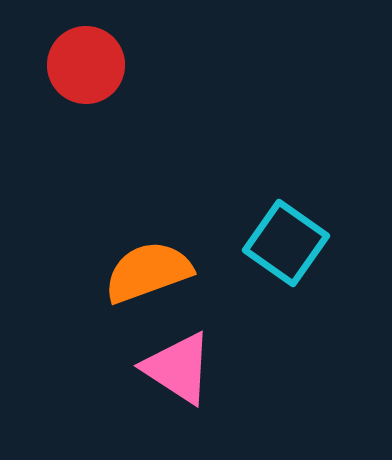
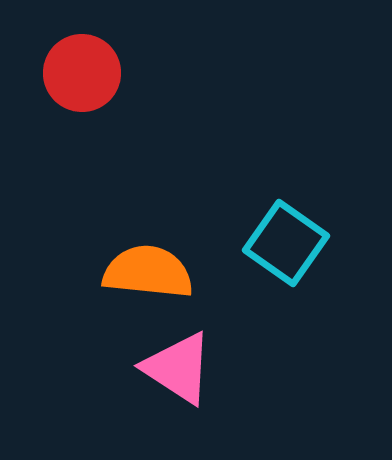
red circle: moved 4 px left, 8 px down
orange semicircle: rotated 26 degrees clockwise
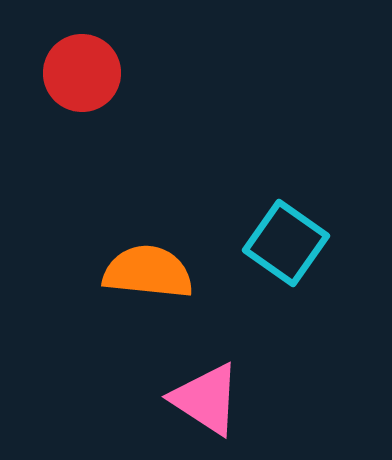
pink triangle: moved 28 px right, 31 px down
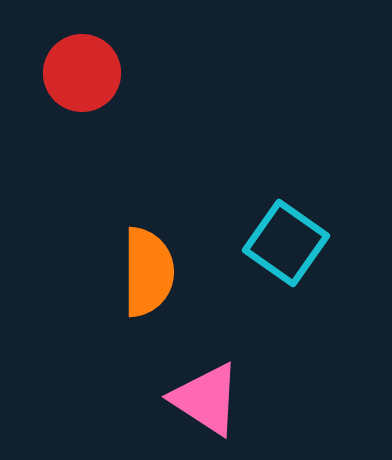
orange semicircle: rotated 84 degrees clockwise
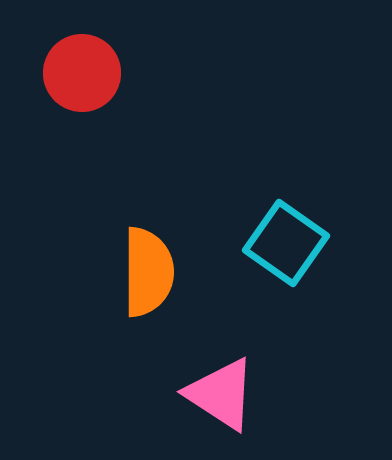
pink triangle: moved 15 px right, 5 px up
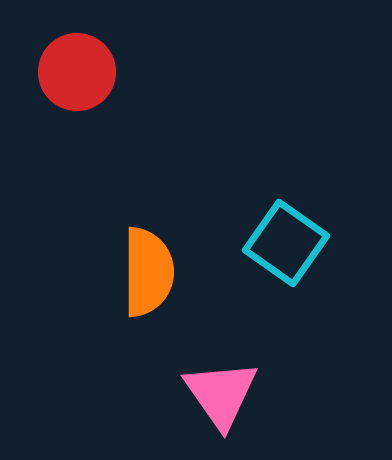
red circle: moved 5 px left, 1 px up
pink triangle: rotated 22 degrees clockwise
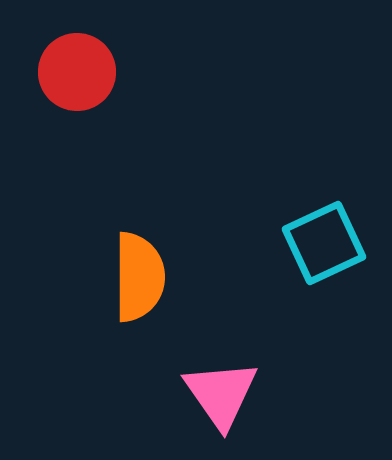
cyan square: moved 38 px right; rotated 30 degrees clockwise
orange semicircle: moved 9 px left, 5 px down
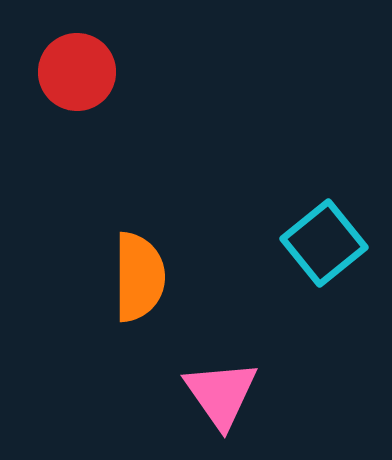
cyan square: rotated 14 degrees counterclockwise
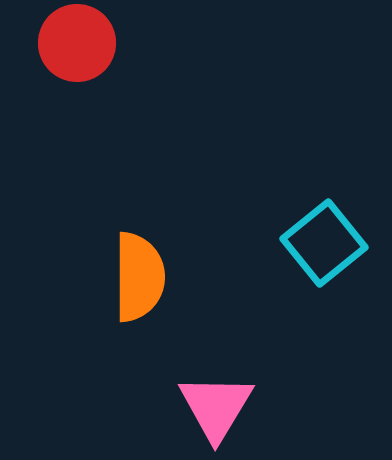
red circle: moved 29 px up
pink triangle: moved 5 px left, 13 px down; rotated 6 degrees clockwise
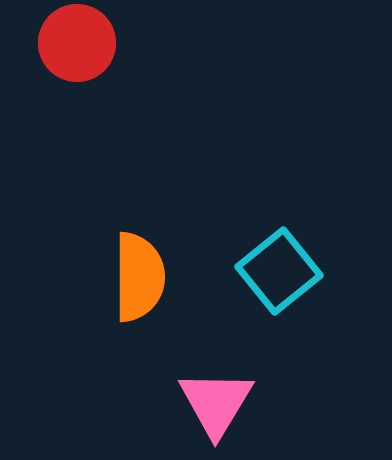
cyan square: moved 45 px left, 28 px down
pink triangle: moved 4 px up
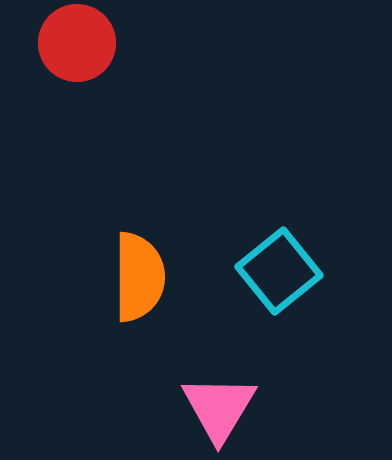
pink triangle: moved 3 px right, 5 px down
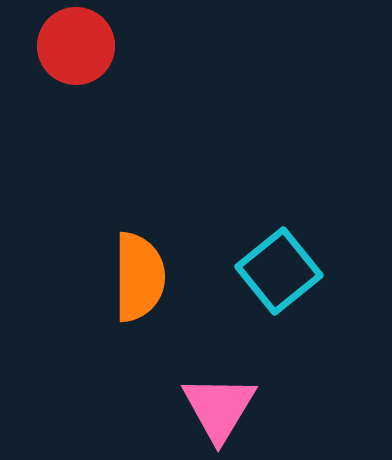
red circle: moved 1 px left, 3 px down
